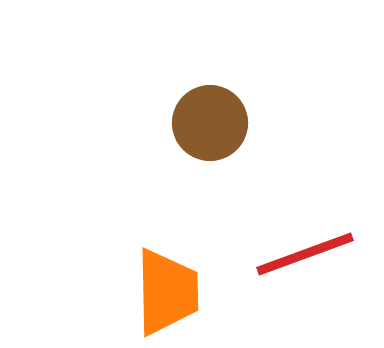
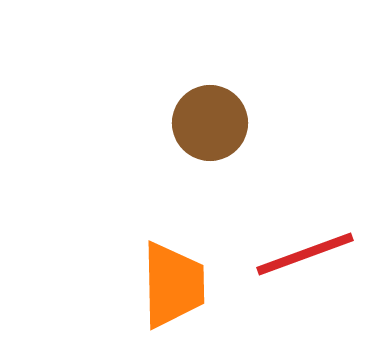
orange trapezoid: moved 6 px right, 7 px up
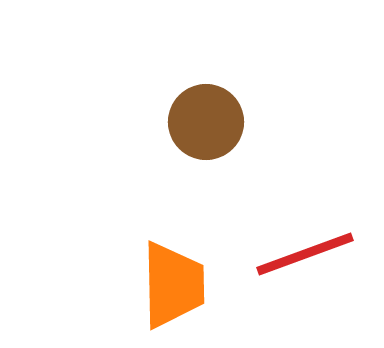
brown circle: moved 4 px left, 1 px up
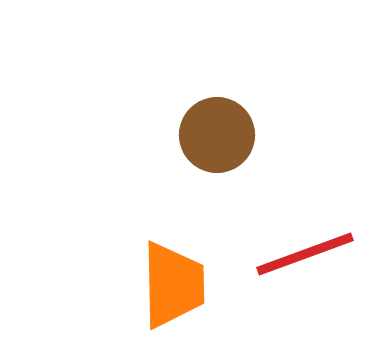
brown circle: moved 11 px right, 13 px down
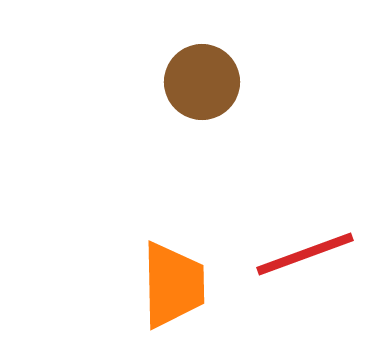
brown circle: moved 15 px left, 53 px up
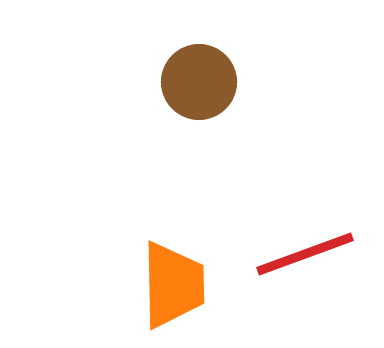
brown circle: moved 3 px left
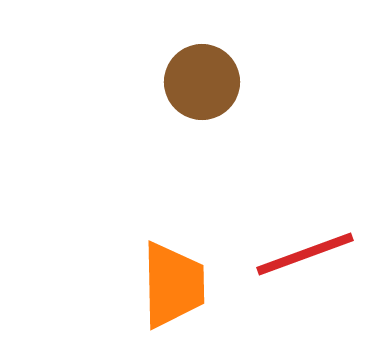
brown circle: moved 3 px right
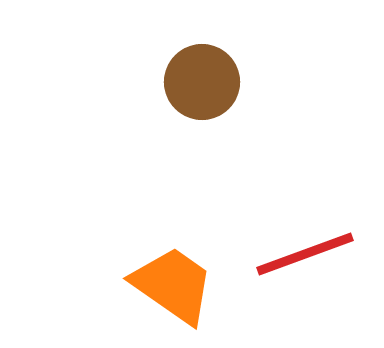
orange trapezoid: rotated 54 degrees counterclockwise
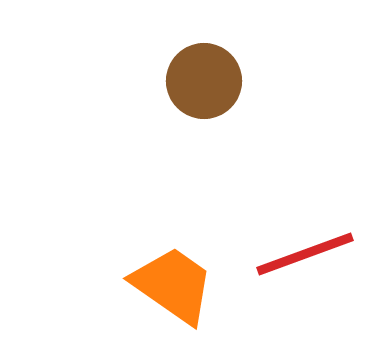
brown circle: moved 2 px right, 1 px up
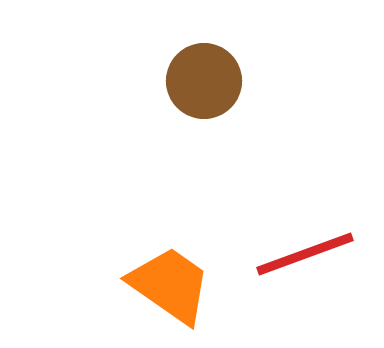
orange trapezoid: moved 3 px left
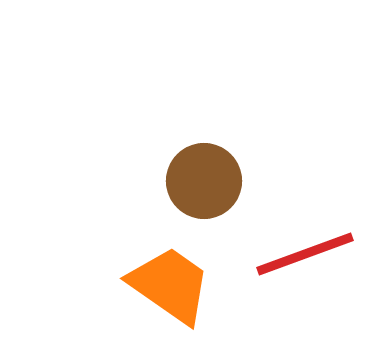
brown circle: moved 100 px down
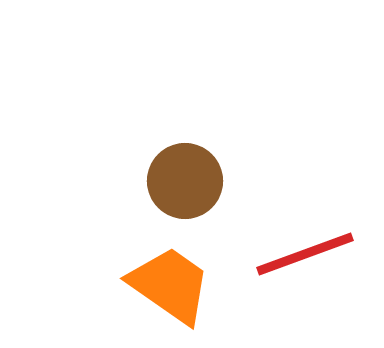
brown circle: moved 19 px left
